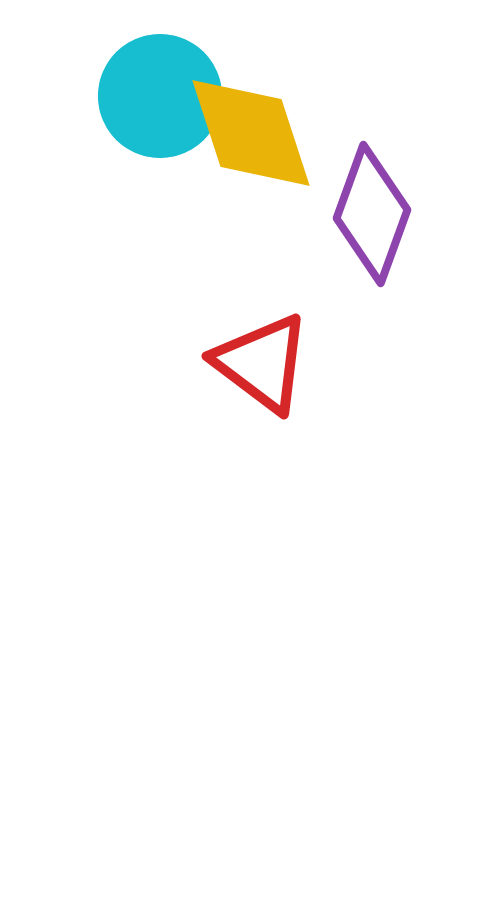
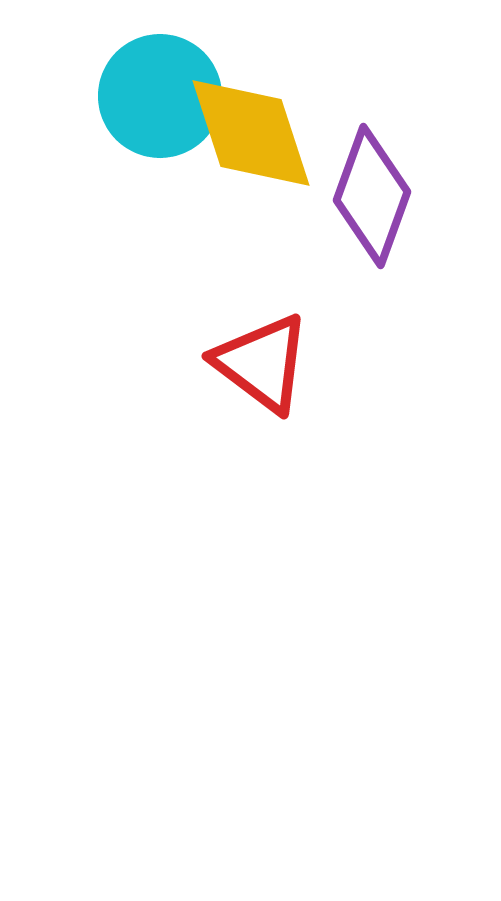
purple diamond: moved 18 px up
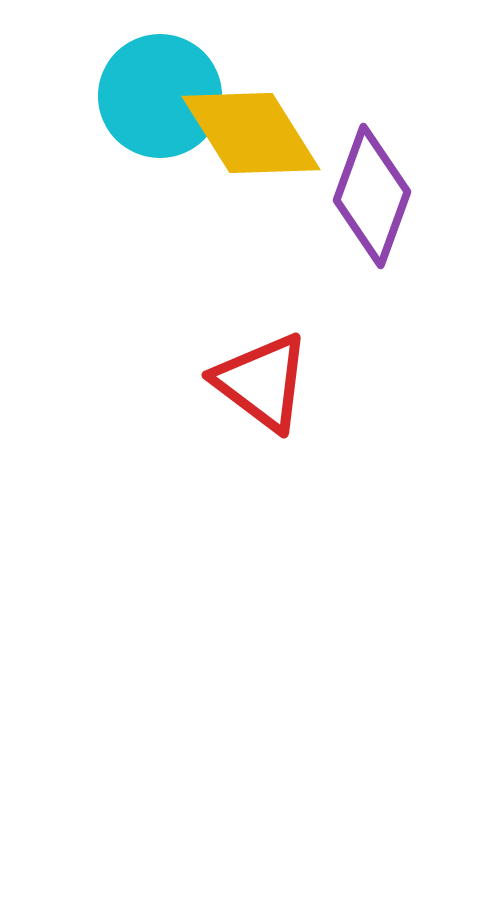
yellow diamond: rotated 14 degrees counterclockwise
red triangle: moved 19 px down
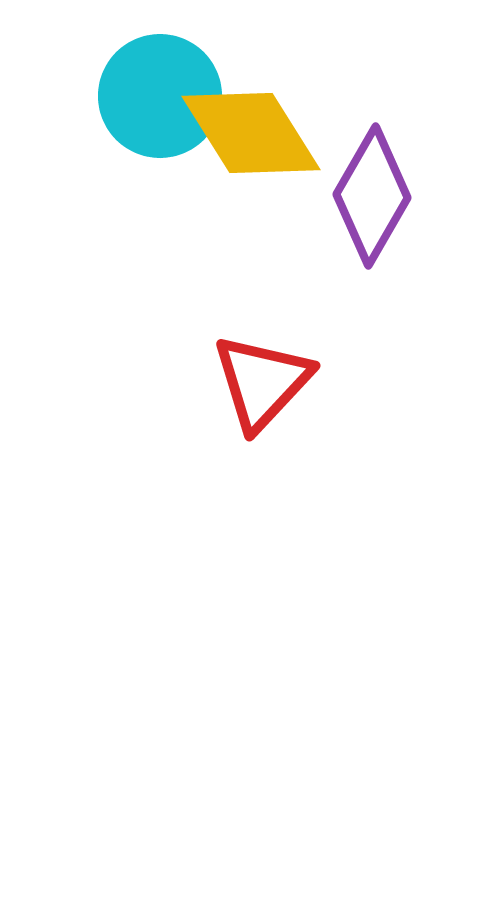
purple diamond: rotated 10 degrees clockwise
red triangle: rotated 36 degrees clockwise
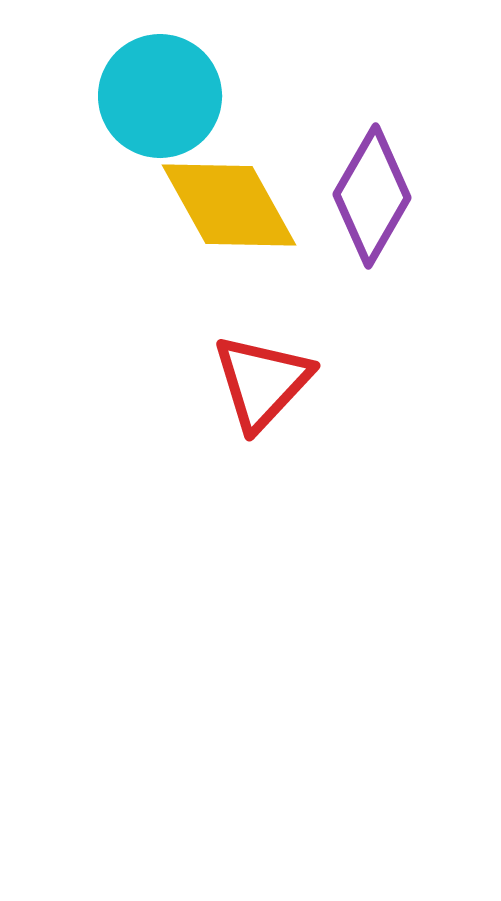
yellow diamond: moved 22 px left, 72 px down; rotated 3 degrees clockwise
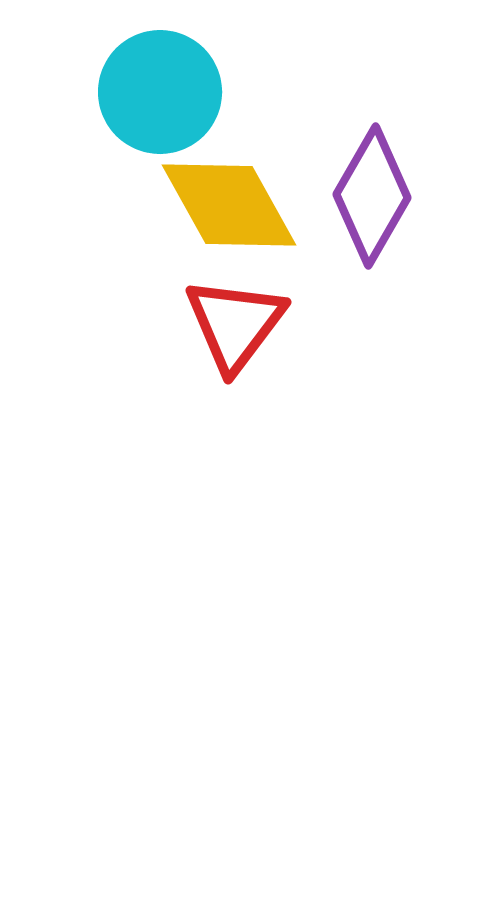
cyan circle: moved 4 px up
red triangle: moved 27 px left, 58 px up; rotated 6 degrees counterclockwise
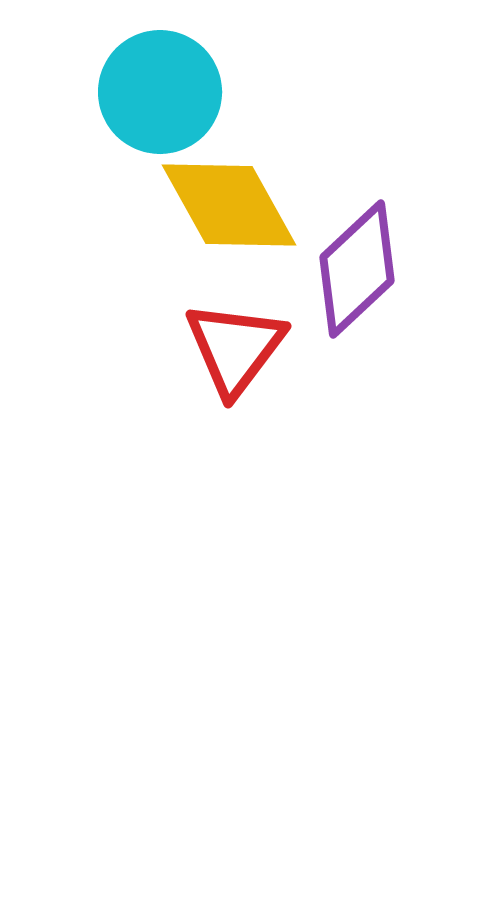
purple diamond: moved 15 px left, 73 px down; rotated 17 degrees clockwise
red triangle: moved 24 px down
